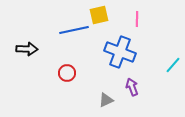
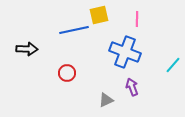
blue cross: moved 5 px right
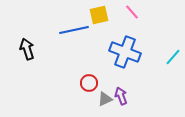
pink line: moved 5 px left, 7 px up; rotated 42 degrees counterclockwise
black arrow: rotated 110 degrees counterclockwise
cyan line: moved 8 px up
red circle: moved 22 px right, 10 px down
purple arrow: moved 11 px left, 9 px down
gray triangle: moved 1 px left, 1 px up
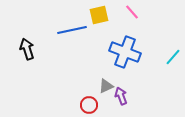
blue line: moved 2 px left
red circle: moved 22 px down
gray triangle: moved 1 px right, 13 px up
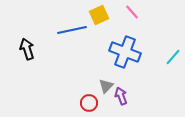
yellow square: rotated 12 degrees counterclockwise
gray triangle: rotated 21 degrees counterclockwise
red circle: moved 2 px up
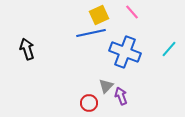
blue line: moved 19 px right, 3 px down
cyan line: moved 4 px left, 8 px up
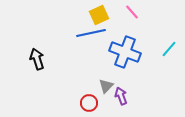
black arrow: moved 10 px right, 10 px down
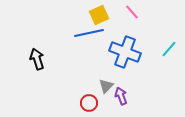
blue line: moved 2 px left
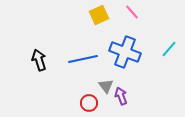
blue line: moved 6 px left, 26 px down
black arrow: moved 2 px right, 1 px down
gray triangle: rotated 21 degrees counterclockwise
